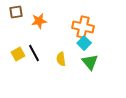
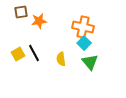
brown square: moved 5 px right
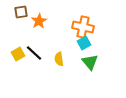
orange star: rotated 21 degrees counterclockwise
cyan square: rotated 16 degrees clockwise
black line: rotated 18 degrees counterclockwise
yellow semicircle: moved 2 px left
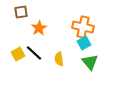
orange star: moved 7 px down
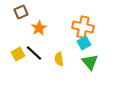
brown square: rotated 16 degrees counterclockwise
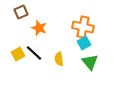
orange star: rotated 21 degrees counterclockwise
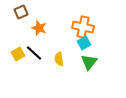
green triangle: moved 1 px left; rotated 18 degrees clockwise
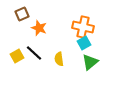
brown square: moved 1 px right, 2 px down
yellow square: moved 1 px left, 2 px down
green triangle: moved 1 px right; rotated 12 degrees clockwise
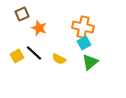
yellow semicircle: rotated 56 degrees counterclockwise
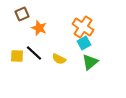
orange cross: rotated 20 degrees clockwise
yellow square: rotated 32 degrees clockwise
